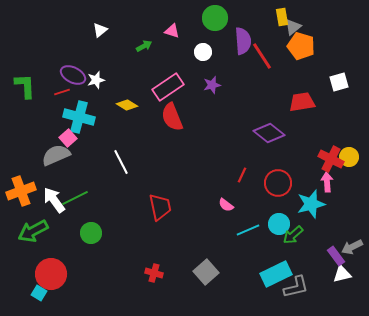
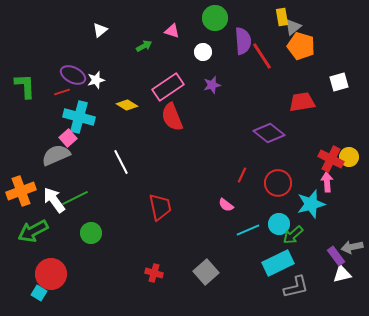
gray arrow at (352, 247): rotated 15 degrees clockwise
cyan rectangle at (276, 274): moved 2 px right, 11 px up
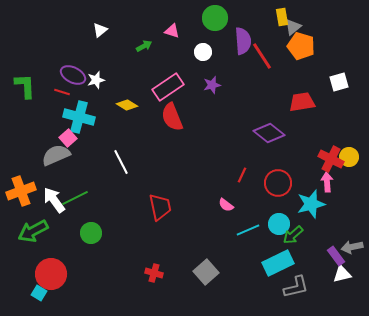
red line at (62, 92): rotated 35 degrees clockwise
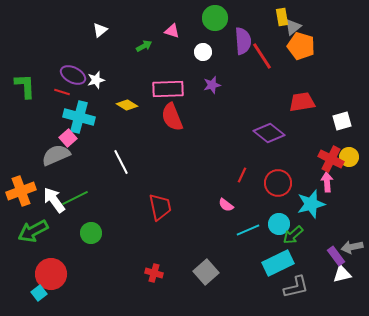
white square at (339, 82): moved 3 px right, 39 px down
pink rectangle at (168, 87): moved 2 px down; rotated 32 degrees clockwise
cyan square at (39, 293): rotated 21 degrees clockwise
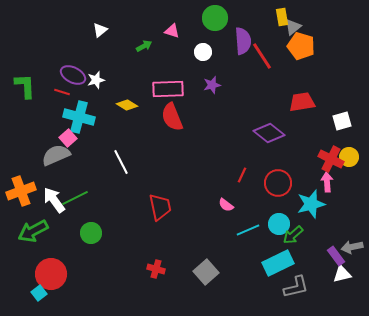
red cross at (154, 273): moved 2 px right, 4 px up
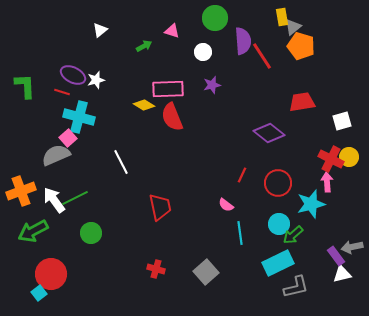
yellow diamond at (127, 105): moved 17 px right
cyan line at (248, 230): moved 8 px left, 3 px down; rotated 75 degrees counterclockwise
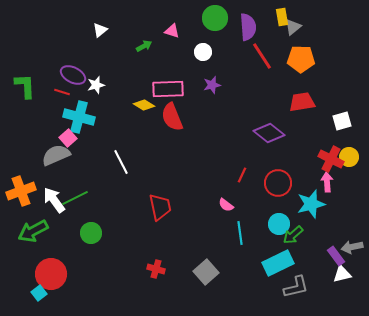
purple semicircle at (243, 41): moved 5 px right, 14 px up
orange pentagon at (301, 46): moved 13 px down; rotated 16 degrees counterclockwise
white star at (96, 80): moved 5 px down
